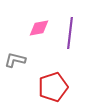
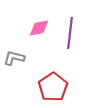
gray L-shape: moved 1 px left, 2 px up
red pentagon: rotated 16 degrees counterclockwise
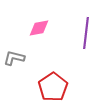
purple line: moved 16 px right
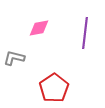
purple line: moved 1 px left
red pentagon: moved 1 px right, 1 px down
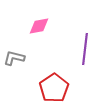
pink diamond: moved 2 px up
purple line: moved 16 px down
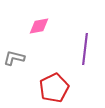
red pentagon: rotated 8 degrees clockwise
